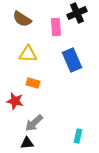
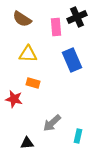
black cross: moved 4 px down
red star: moved 1 px left, 2 px up
gray arrow: moved 18 px right
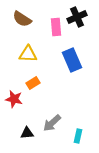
orange rectangle: rotated 48 degrees counterclockwise
black triangle: moved 10 px up
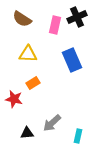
pink rectangle: moved 1 px left, 2 px up; rotated 18 degrees clockwise
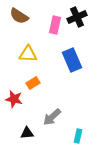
brown semicircle: moved 3 px left, 3 px up
gray arrow: moved 6 px up
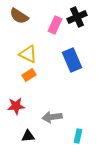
pink rectangle: rotated 12 degrees clockwise
yellow triangle: rotated 24 degrees clockwise
orange rectangle: moved 4 px left, 8 px up
red star: moved 2 px right, 7 px down; rotated 18 degrees counterclockwise
gray arrow: rotated 36 degrees clockwise
black triangle: moved 1 px right, 3 px down
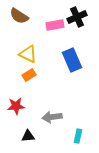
pink rectangle: rotated 54 degrees clockwise
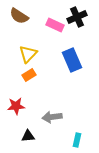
pink rectangle: rotated 36 degrees clockwise
yellow triangle: rotated 48 degrees clockwise
cyan rectangle: moved 1 px left, 4 px down
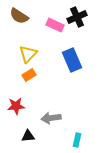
gray arrow: moved 1 px left, 1 px down
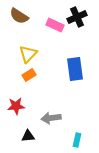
blue rectangle: moved 3 px right, 9 px down; rotated 15 degrees clockwise
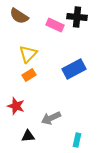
black cross: rotated 30 degrees clockwise
blue rectangle: moved 1 px left; rotated 70 degrees clockwise
red star: rotated 24 degrees clockwise
gray arrow: rotated 18 degrees counterclockwise
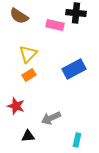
black cross: moved 1 px left, 4 px up
pink rectangle: rotated 12 degrees counterclockwise
